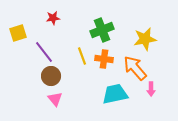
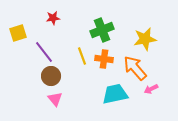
pink arrow: rotated 64 degrees clockwise
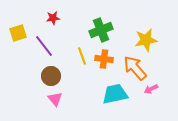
green cross: moved 1 px left
yellow star: moved 1 px right, 1 px down
purple line: moved 6 px up
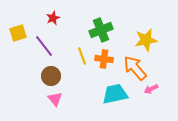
red star: rotated 16 degrees counterclockwise
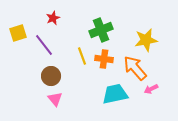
purple line: moved 1 px up
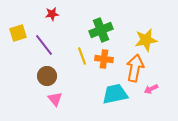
red star: moved 1 px left, 4 px up; rotated 16 degrees clockwise
orange arrow: rotated 52 degrees clockwise
brown circle: moved 4 px left
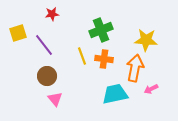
yellow star: rotated 15 degrees clockwise
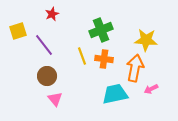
red star: rotated 16 degrees counterclockwise
yellow square: moved 2 px up
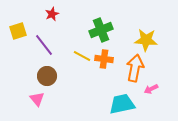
yellow line: rotated 42 degrees counterclockwise
cyan trapezoid: moved 7 px right, 10 px down
pink triangle: moved 18 px left
